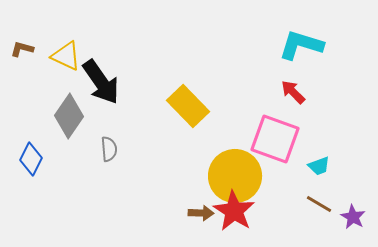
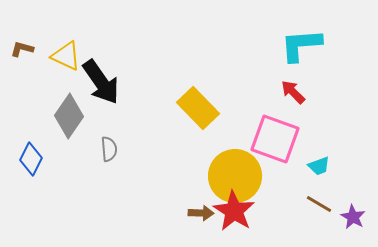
cyan L-shape: rotated 21 degrees counterclockwise
yellow rectangle: moved 10 px right, 2 px down
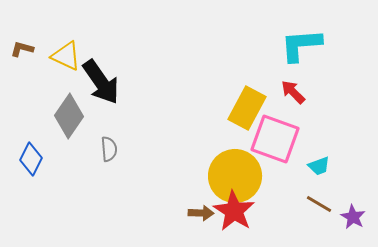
yellow rectangle: moved 49 px right; rotated 72 degrees clockwise
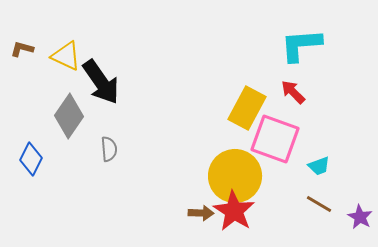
purple star: moved 7 px right
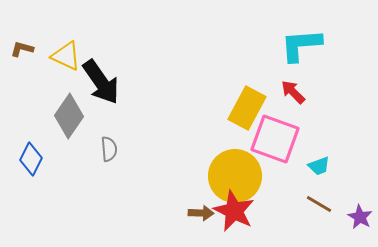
red star: rotated 6 degrees counterclockwise
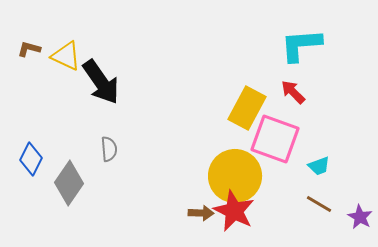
brown L-shape: moved 7 px right
gray diamond: moved 67 px down
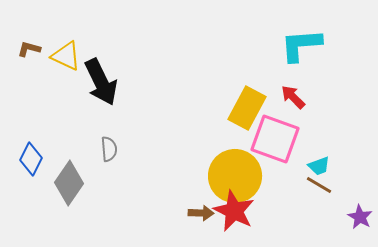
black arrow: rotated 9 degrees clockwise
red arrow: moved 5 px down
brown line: moved 19 px up
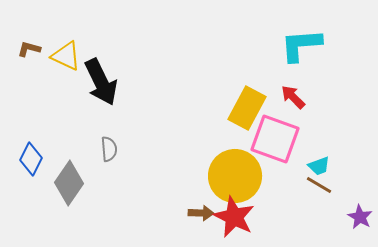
red star: moved 6 px down
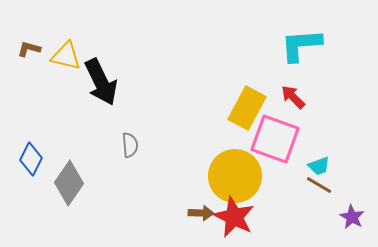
yellow triangle: rotated 12 degrees counterclockwise
gray semicircle: moved 21 px right, 4 px up
purple star: moved 8 px left
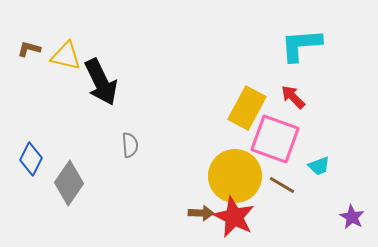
brown line: moved 37 px left
